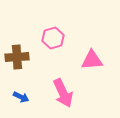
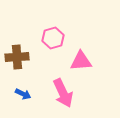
pink triangle: moved 11 px left, 1 px down
blue arrow: moved 2 px right, 3 px up
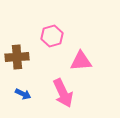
pink hexagon: moved 1 px left, 2 px up
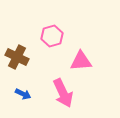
brown cross: rotated 30 degrees clockwise
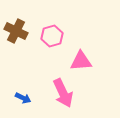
brown cross: moved 1 px left, 26 px up
blue arrow: moved 4 px down
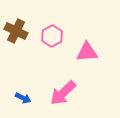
pink hexagon: rotated 10 degrees counterclockwise
pink triangle: moved 6 px right, 9 px up
pink arrow: rotated 72 degrees clockwise
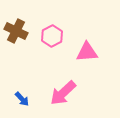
blue arrow: moved 1 px left, 1 px down; rotated 21 degrees clockwise
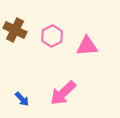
brown cross: moved 1 px left, 1 px up
pink triangle: moved 6 px up
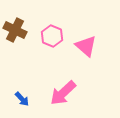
pink hexagon: rotated 10 degrees counterclockwise
pink triangle: moved 1 px left; rotated 45 degrees clockwise
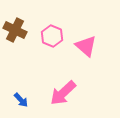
blue arrow: moved 1 px left, 1 px down
